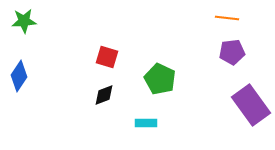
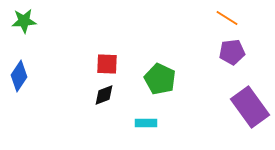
orange line: rotated 25 degrees clockwise
red square: moved 7 px down; rotated 15 degrees counterclockwise
purple rectangle: moved 1 px left, 2 px down
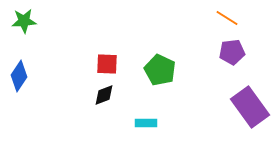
green pentagon: moved 9 px up
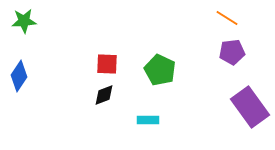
cyan rectangle: moved 2 px right, 3 px up
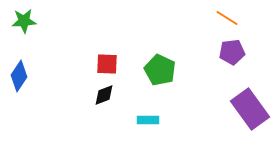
purple rectangle: moved 2 px down
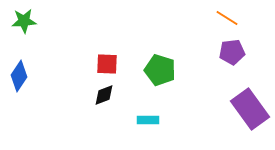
green pentagon: rotated 8 degrees counterclockwise
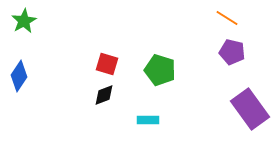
green star: rotated 25 degrees counterclockwise
purple pentagon: rotated 20 degrees clockwise
red square: rotated 15 degrees clockwise
